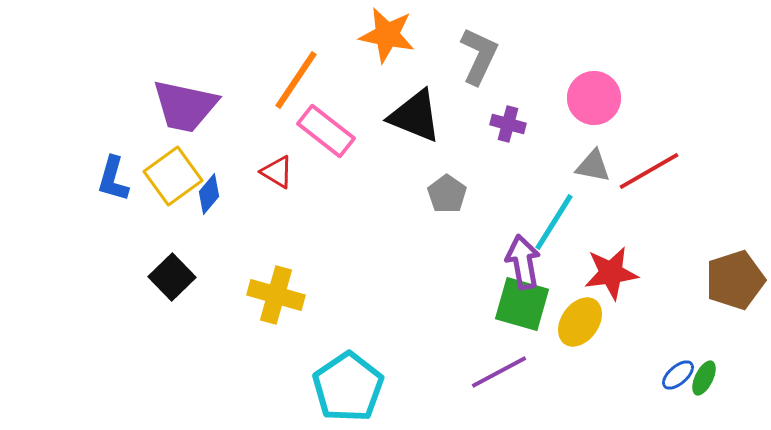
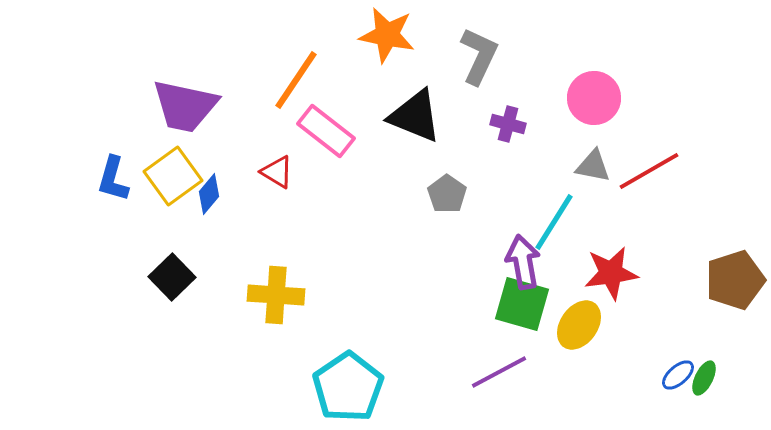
yellow cross: rotated 12 degrees counterclockwise
yellow ellipse: moved 1 px left, 3 px down
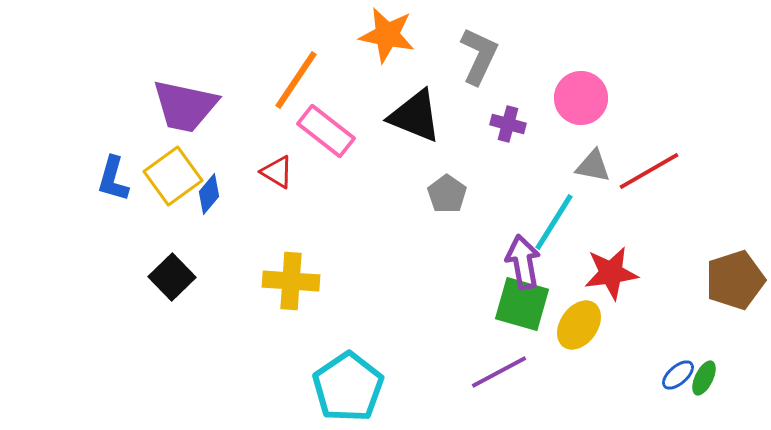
pink circle: moved 13 px left
yellow cross: moved 15 px right, 14 px up
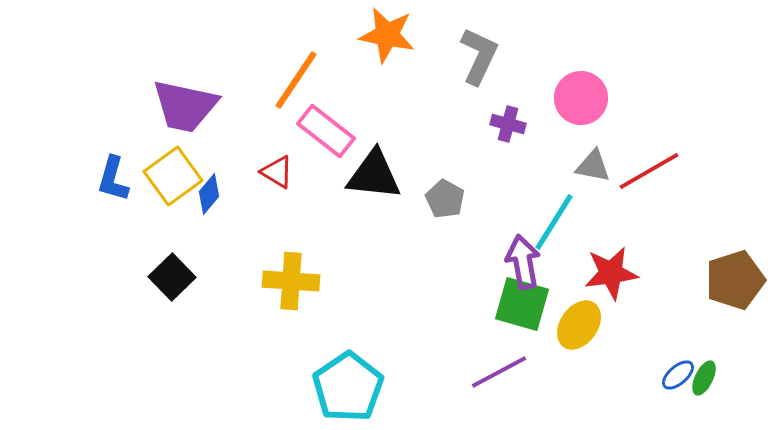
black triangle: moved 41 px left, 59 px down; rotated 16 degrees counterclockwise
gray pentagon: moved 2 px left, 5 px down; rotated 6 degrees counterclockwise
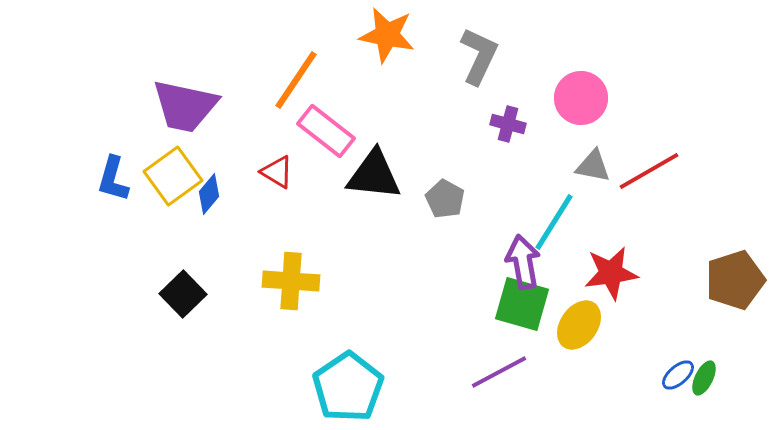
black square: moved 11 px right, 17 px down
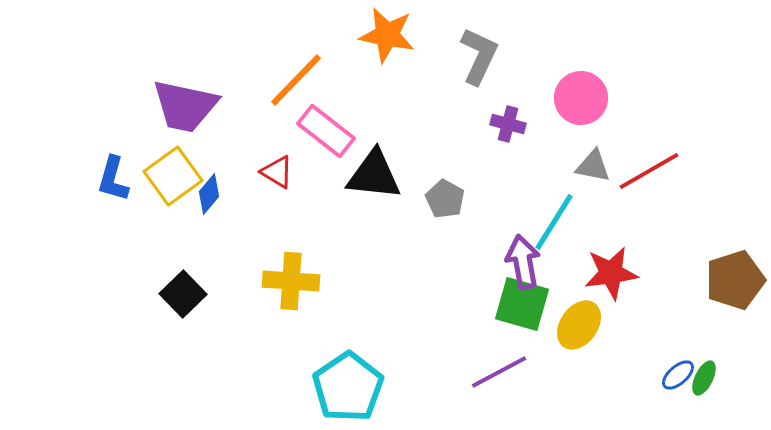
orange line: rotated 10 degrees clockwise
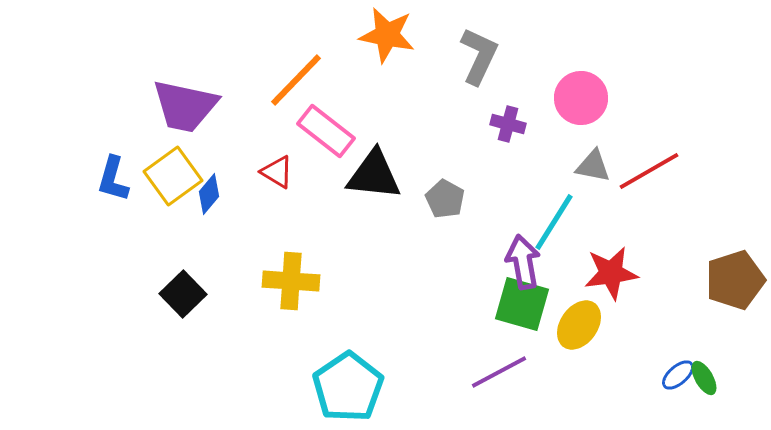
green ellipse: rotated 56 degrees counterclockwise
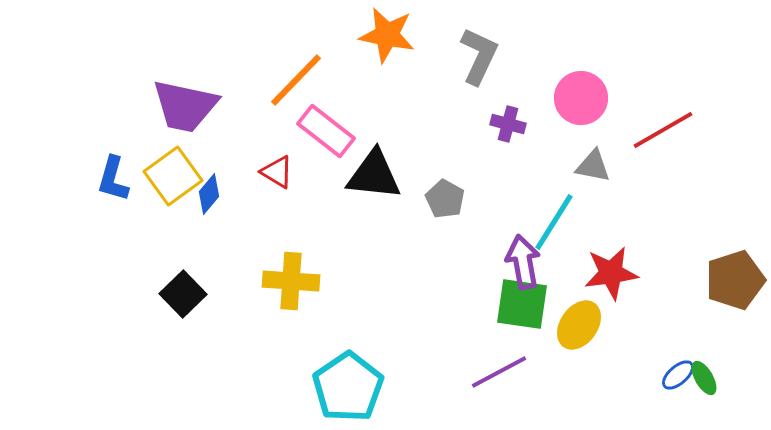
red line: moved 14 px right, 41 px up
green square: rotated 8 degrees counterclockwise
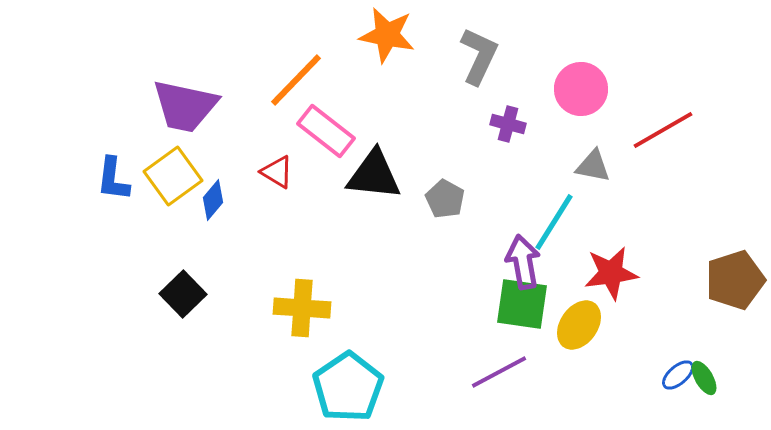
pink circle: moved 9 px up
blue L-shape: rotated 9 degrees counterclockwise
blue diamond: moved 4 px right, 6 px down
yellow cross: moved 11 px right, 27 px down
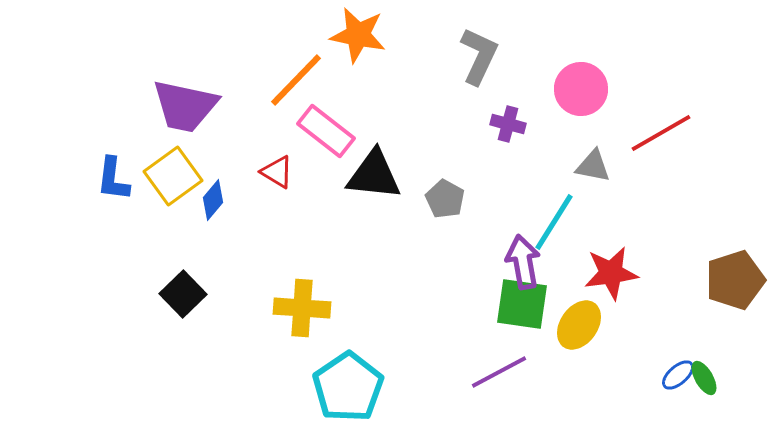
orange star: moved 29 px left
red line: moved 2 px left, 3 px down
